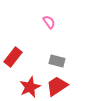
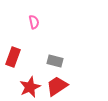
pink semicircle: moved 15 px left; rotated 24 degrees clockwise
red rectangle: rotated 18 degrees counterclockwise
gray rectangle: moved 2 px left
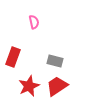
red star: moved 1 px left, 1 px up
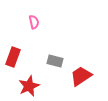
red trapezoid: moved 24 px right, 10 px up
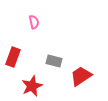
gray rectangle: moved 1 px left
red star: moved 3 px right
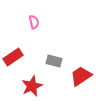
red rectangle: rotated 36 degrees clockwise
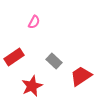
pink semicircle: rotated 40 degrees clockwise
red rectangle: moved 1 px right
gray rectangle: rotated 28 degrees clockwise
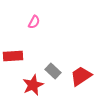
red rectangle: moved 1 px left, 1 px up; rotated 30 degrees clockwise
gray rectangle: moved 1 px left, 10 px down
red star: moved 1 px right, 1 px up
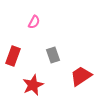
red rectangle: rotated 66 degrees counterclockwise
gray rectangle: moved 16 px up; rotated 28 degrees clockwise
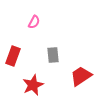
gray rectangle: rotated 14 degrees clockwise
